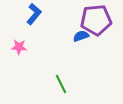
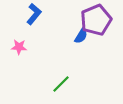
purple pentagon: rotated 16 degrees counterclockwise
blue semicircle: rotated 140 degrees clockwise
green line: rotated 72 degrees clockwise
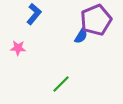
pink star: moved 1 px left, 1 px down
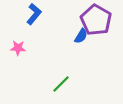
purple pentagon: rotated 20 degrees counterclockwise
